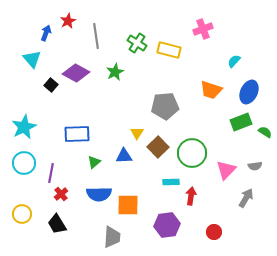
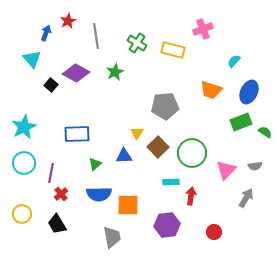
yellow rectangle: moved 4 px right
green triangle: moved 1 px right, 2 px down
gray trapezoid: rotated 15 degrees counterclockwise
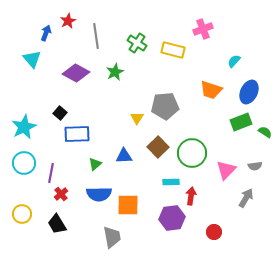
black square: moved 9 px right, 28 px down
yellow triangle: moved 15 px up
purple hexagon: moved 5 px right, 7 px up
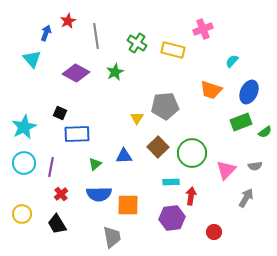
cyan semicircle: moved 2 px left
black square: rotated 16 degrees counterclockwise
green semicircle: rotated 112 degrees clockwise
purple line: moved 6 px up
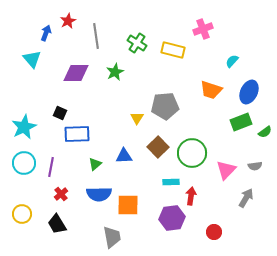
purple diamond: rotated 28 degrees counterclockwise
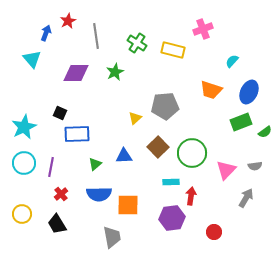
yellow triangle: moved 2 px left; rotated 16 degrees clockwise
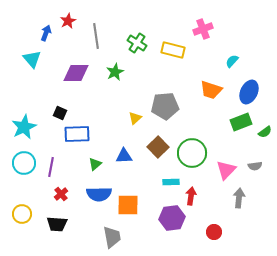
gray arrow: moved 7 px left; rotated 24 degrees counterclockwise
black trapezoid: rotated 55 degrees counterclockwise
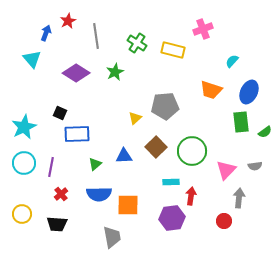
purple diamond: rotated 32 degrees clockwise
green rectangle: rotated 75 degrees counterclockwise
brown square: moved 2 px left
green circle: moved 2 px up
red circle: moved 10 px right, 11 px up
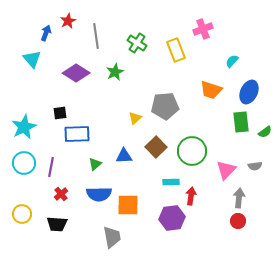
yellow rectangle: moved 3 px right; rotated 55 degrees clockwise
black square: rotated 32 degrees counterclockwise
red circle: moved 14 px right
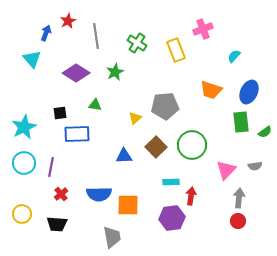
cyan semicircle: moved 2 px right, 5 px up
green circle: moved 6 px up
green triangle: moved 59 px up; rotated 48 degrees clockwise
